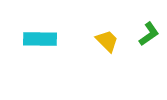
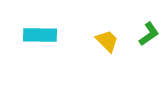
cyan rectangle: moved 4 px up
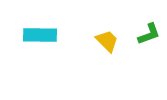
green L-shape: rotated 15 degrees clockwise
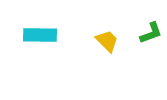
green L-shape: moved 2 px right, 1 px up
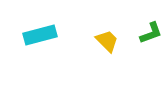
cyan rectangle: rotated 16 degrees counterclockwise
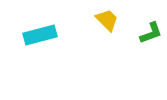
yellow trapezoid: moved 21 px up
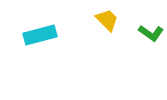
green L-shape: rotated 55 degrees clockwise
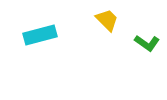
green L-shape: moved 4 px left, 10 px down
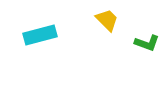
green L-shape: rotated 15 degrees counterclockwise
